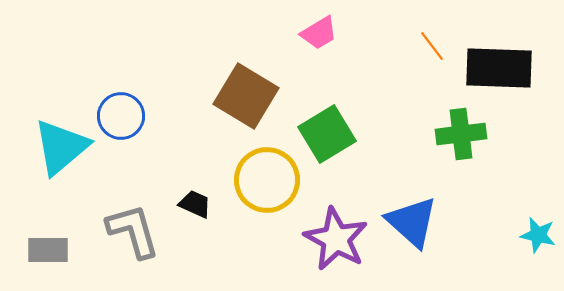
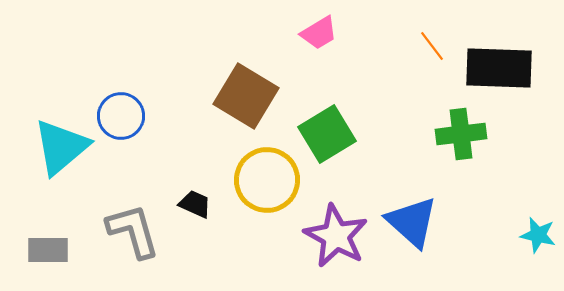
purple star: moved 3 px up
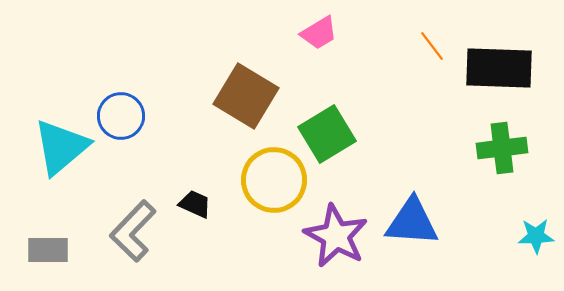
green cross: moved 41 px right, 14 px down
yellow circle: moved 7 px right
blue triangle: rotated 38 degrees counterclockwise
gray L-shape: rotated 120 degrees counterclockwise
cyan star: moved 2 px left, 1 px down; rotated 15 degrees counterclockwise
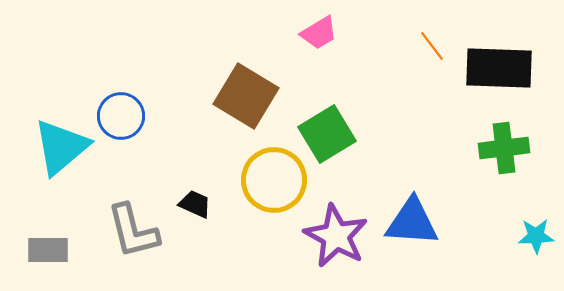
green cross: moved 2 px right
gray L-shape: rotated 58 degrees counterclockwise
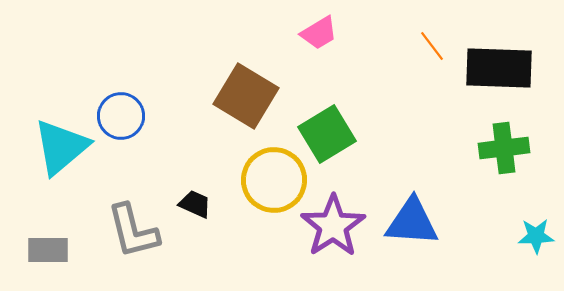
purple star: moved 3 px left, 10 px up; rotated 10 degrees clockwise
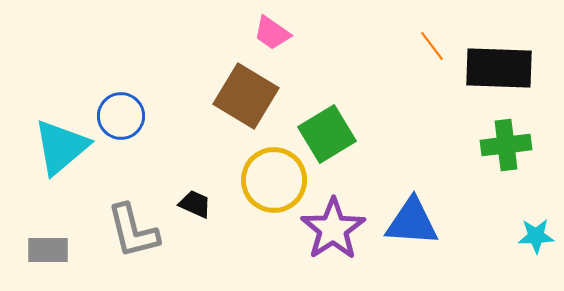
pink trapezoid: moved 47 px left; rotated 66 degrees clockwise
green cross: moved 2 px right, 3 px up
purple star: moved 3 px down
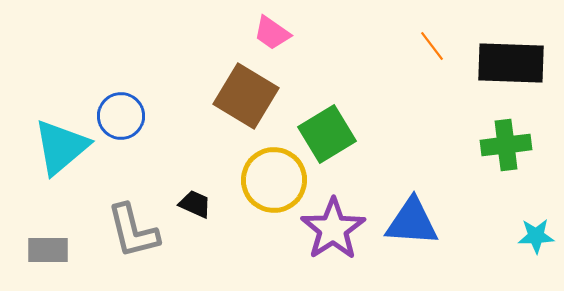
black rectangle: moved 12 px right, 5 px up
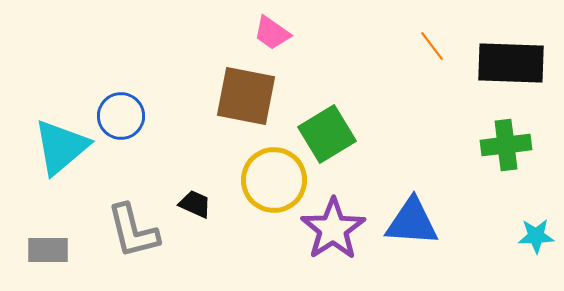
brown square: rotated 20 degrees counterclockwise
